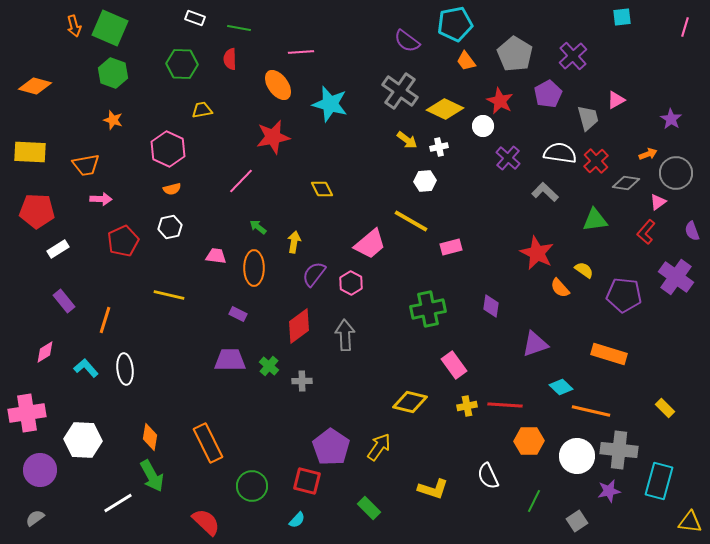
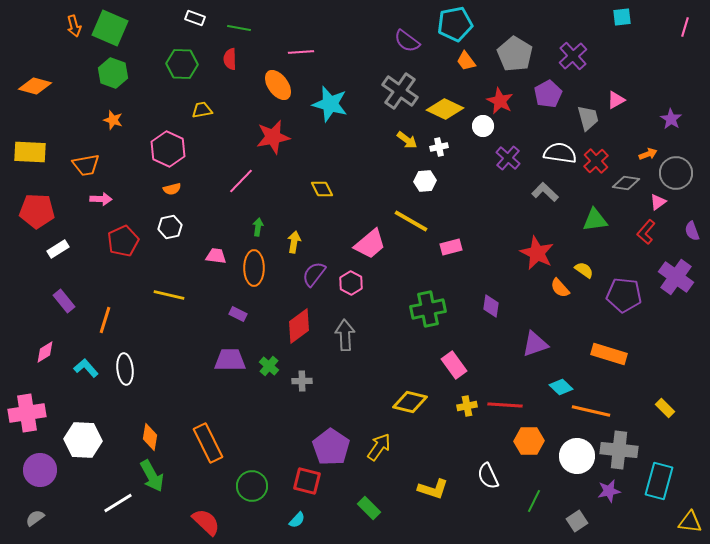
green arrow at (258, 227): rotated 60 degrees clockwise
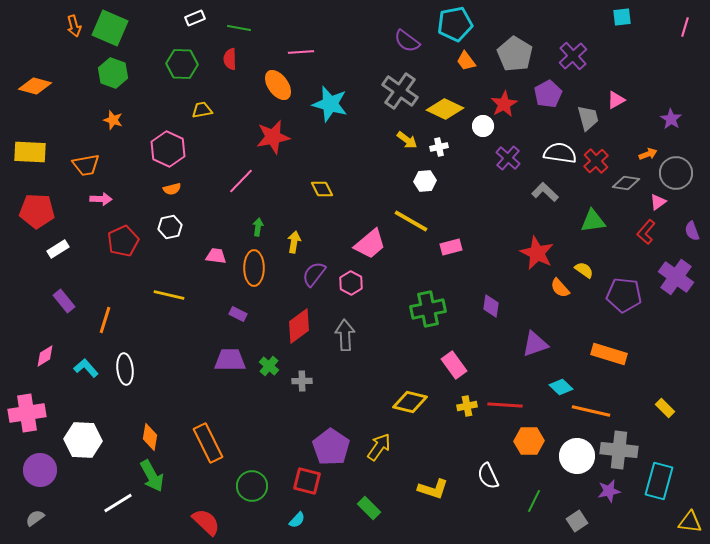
white rectangle at (195, 18): rotated 42 degrees counterclockwise
red star at (500, 101): moved 4 px right, 3 px down; rotated 16 degrees clockwise
green triangle at (595, 220): moved 2 px left, 1 px down
pink diamond at (45, 352): moved 4 px down
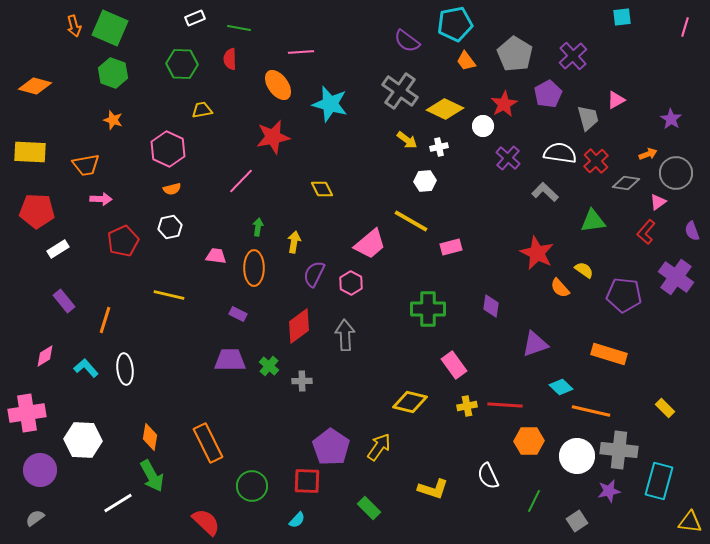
purple semicircle at (314, 274): rotated 12 degrees counterclockwise
green cross at (428, 309): rotated 12 degrees clockwise
red square at (307, 481): rotated 12 degrees counterclockwise
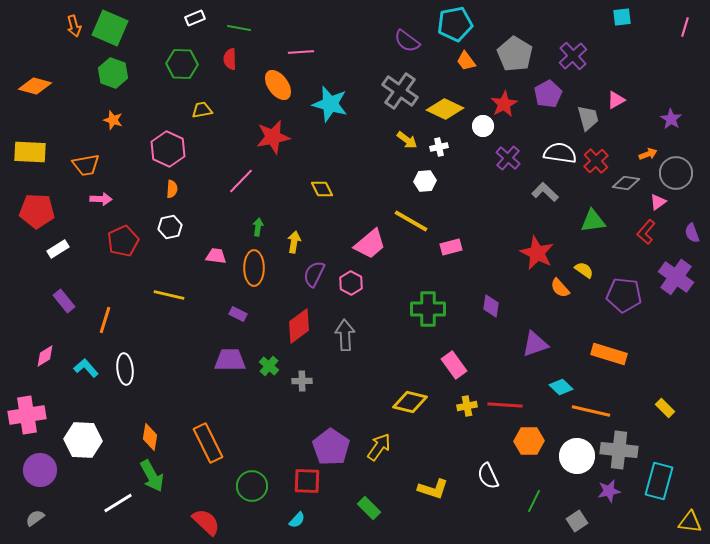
orange semicircle at (172, 189): rotated 72 degrees counterclockwise
purple semicircle at (692, 231): moved 2 px down
pink cross at (27, 413): moved 2 px down
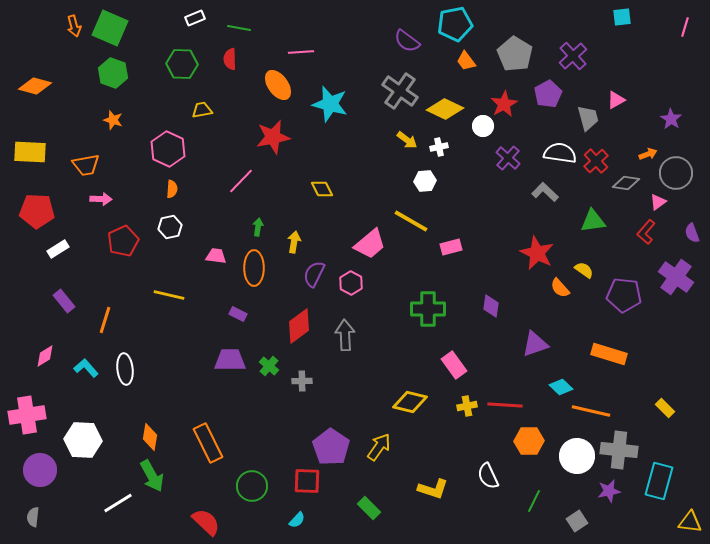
gray semicircle at (35, 518): moved 2 px left, 1 px up; rotated 48 degrees counterclockwise
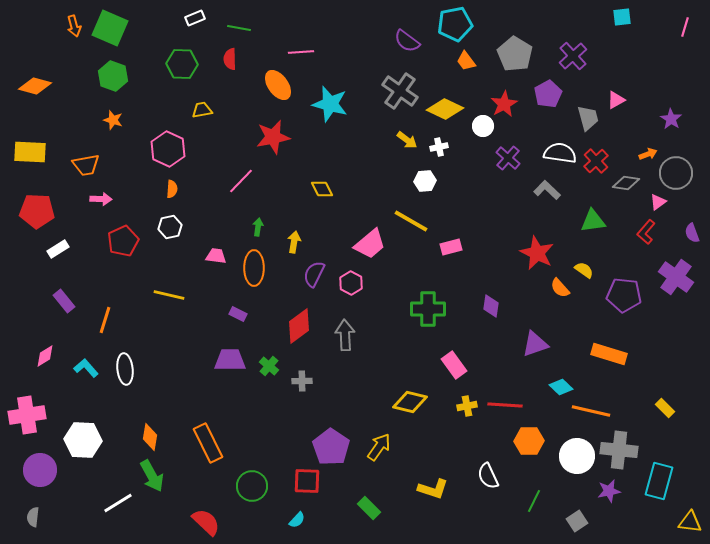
green hexagon at (113, 73): moved 3 px down
gray L-shape at (545, 192): moved 2 px right, 2 px up
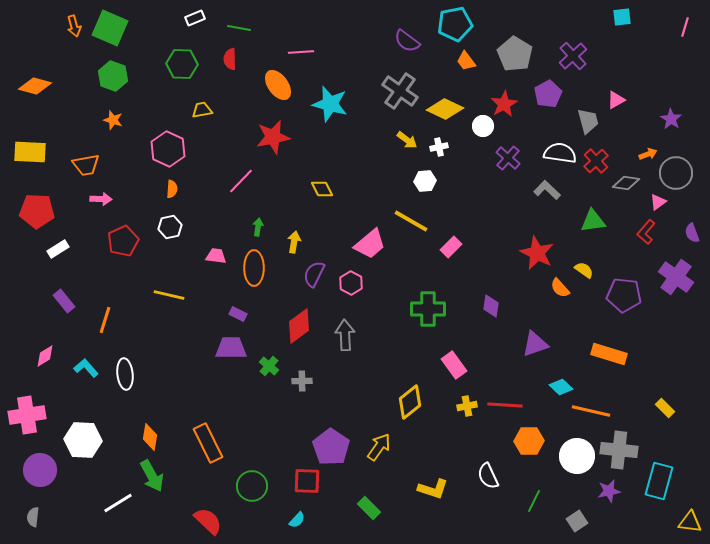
gray trapezoid at (588, 118): moved 3 px down
pink rectangle at (451, 247): rotated 30 degrees counterclockwise
purple trapezoid at (230, 360): moved 1 px right, 12 px up
white ellipse at (125, 369): moved 5 px down
yellow diamond at (410, 402): rotated 52 degrees counterclockwise
red semicircle at (206, 522): moved 2 px right, 1 px up
